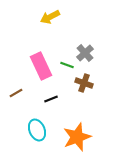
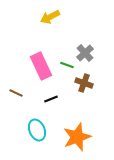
brown line: rotated 56 degrees clockwise
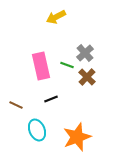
yellow arrow: moved 6 px right
pink rectangle: rotated 12 degrees clockwise
brown cross: moved 3 px right, 6 px up; rotated 24 degrees clockwise
brown line: moved 12 px down
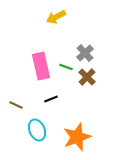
green line: moved 1 px left, 2 px down
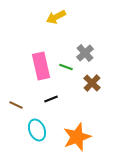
brown cross: moved 5 px right, 6 px down
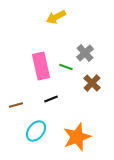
brown line: rotated 40 degrees counterclockwise
cyan ellipse: moved 1 px left, 1 px down; rotated 60 degrees clockwise
